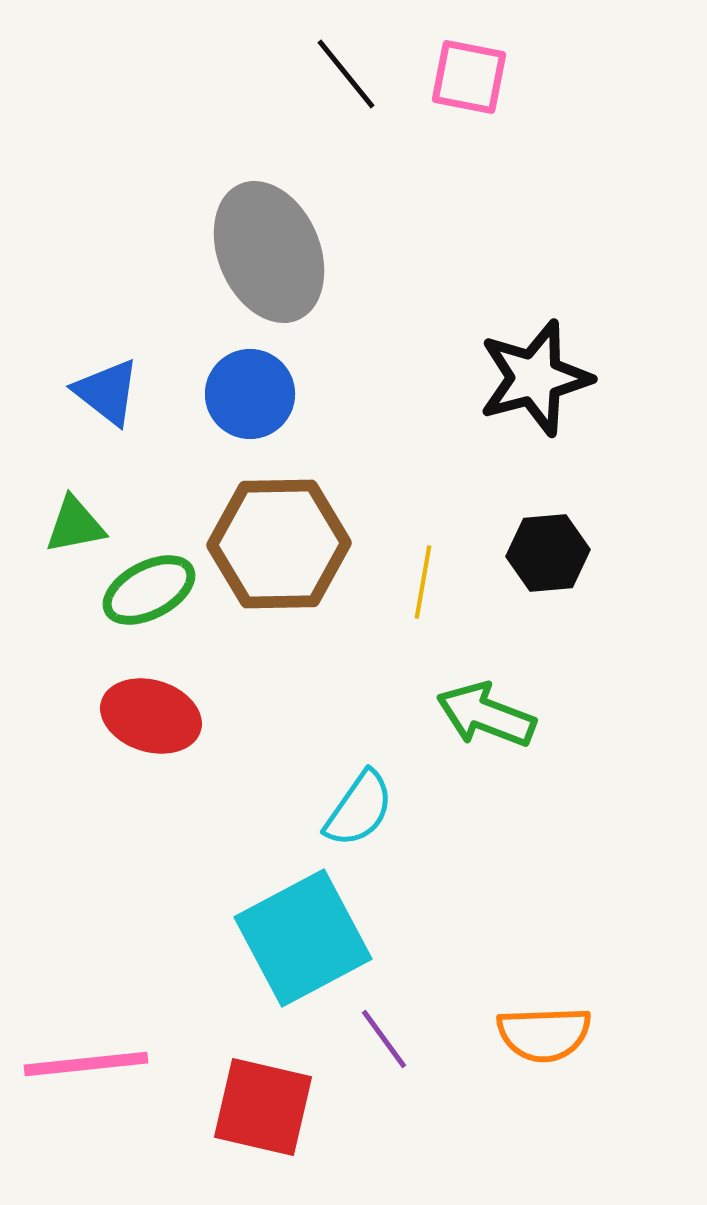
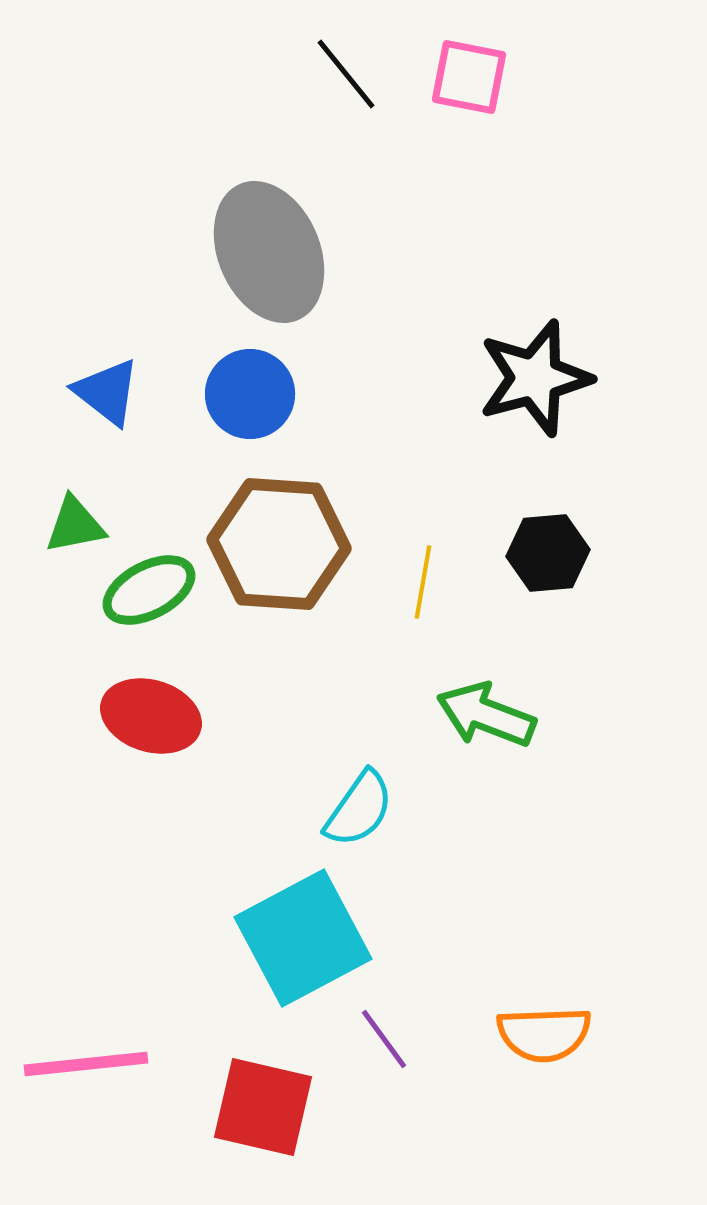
brown hexagon: rotated 5 degrees clockwise
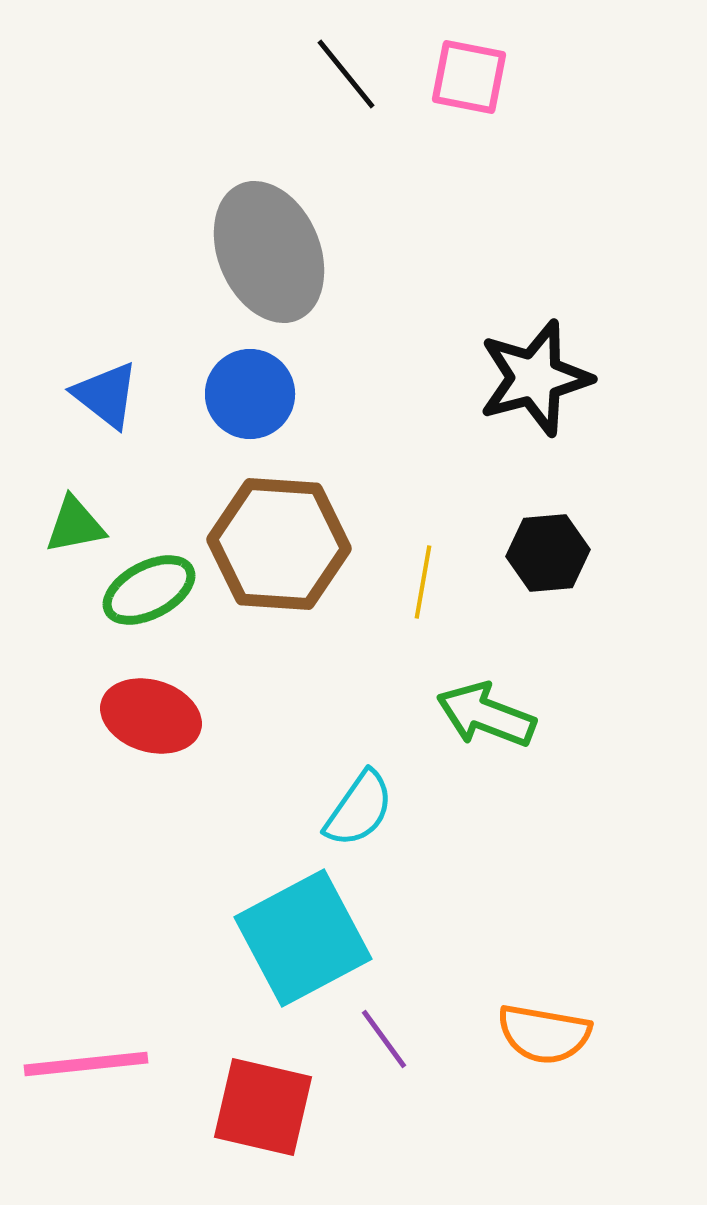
blue triangle: moved 1 px left, 3 px down
orange semicircle: rotated 12 degrees clockwise
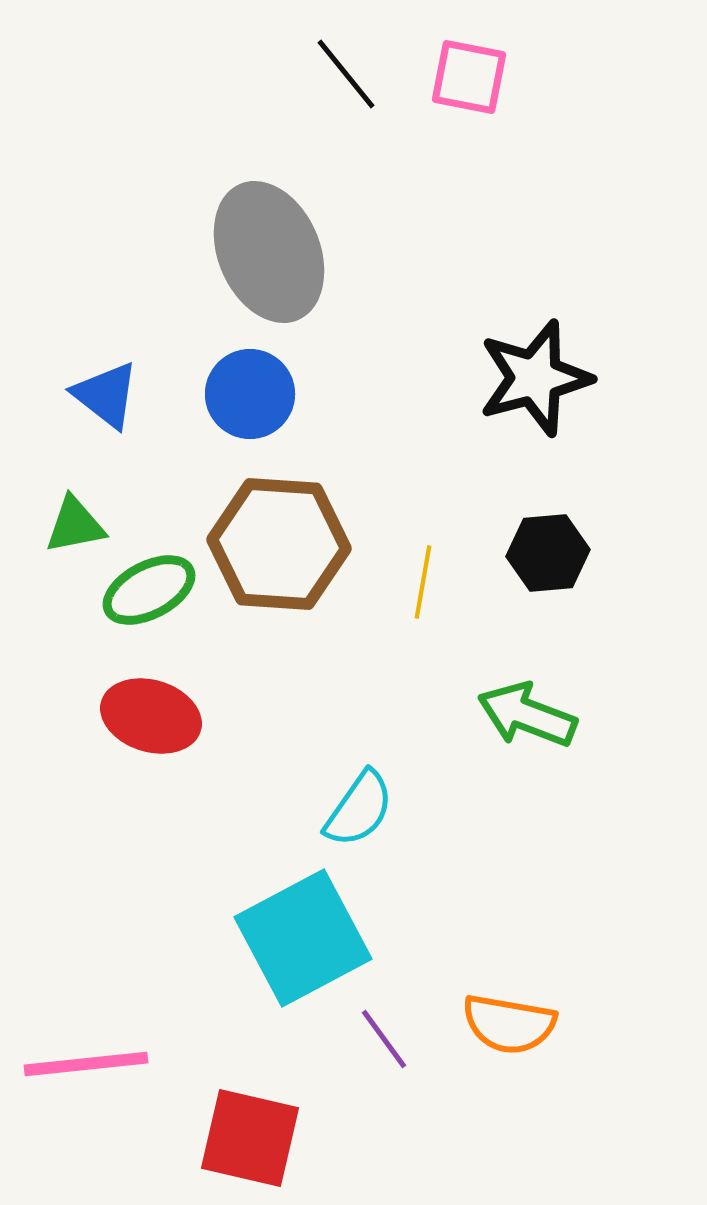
green arrow: moved 41 px right
orange semicircle: moved 35 px left, 10 px up
red square: moved 13 px left, 31 px down
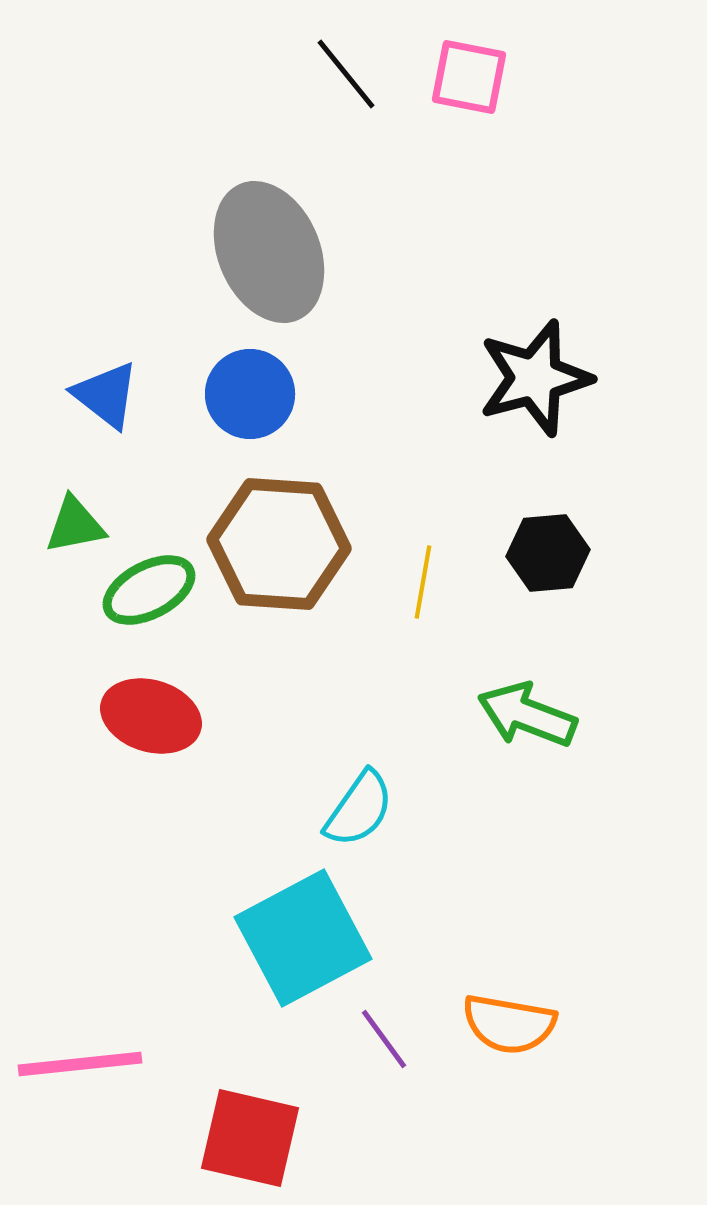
pink line: moved 6 px left
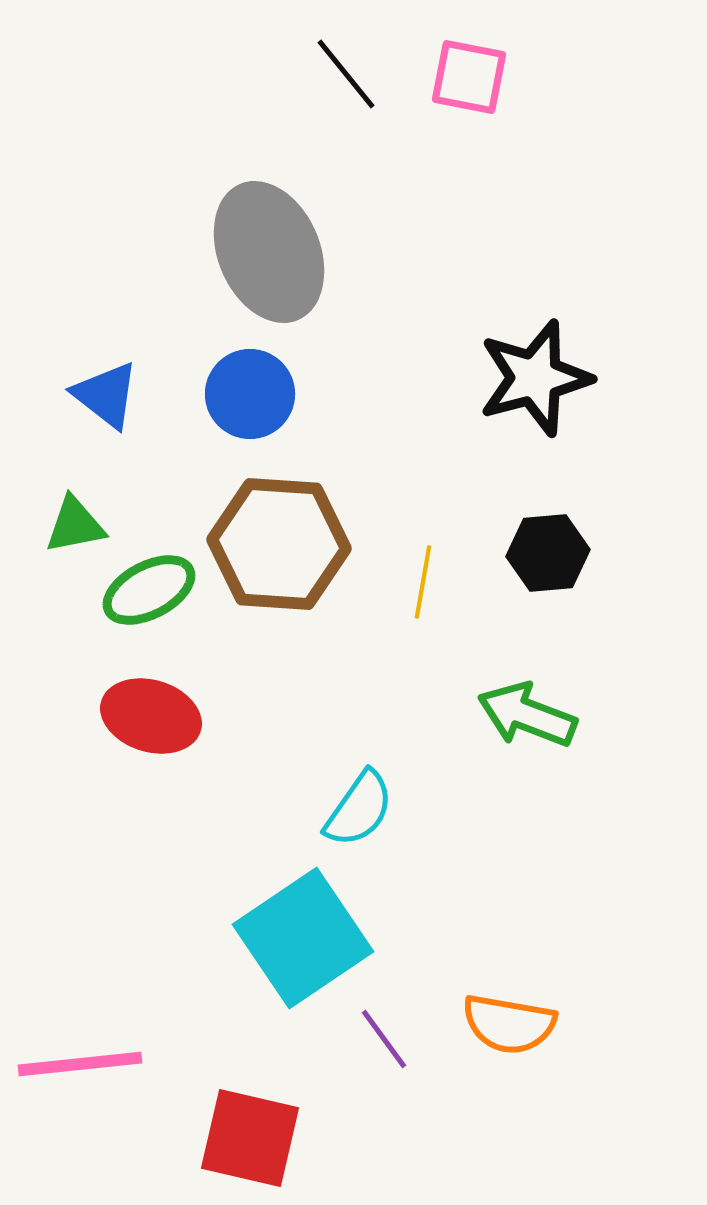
cyan square: rotated 6 degrees counterclockwise
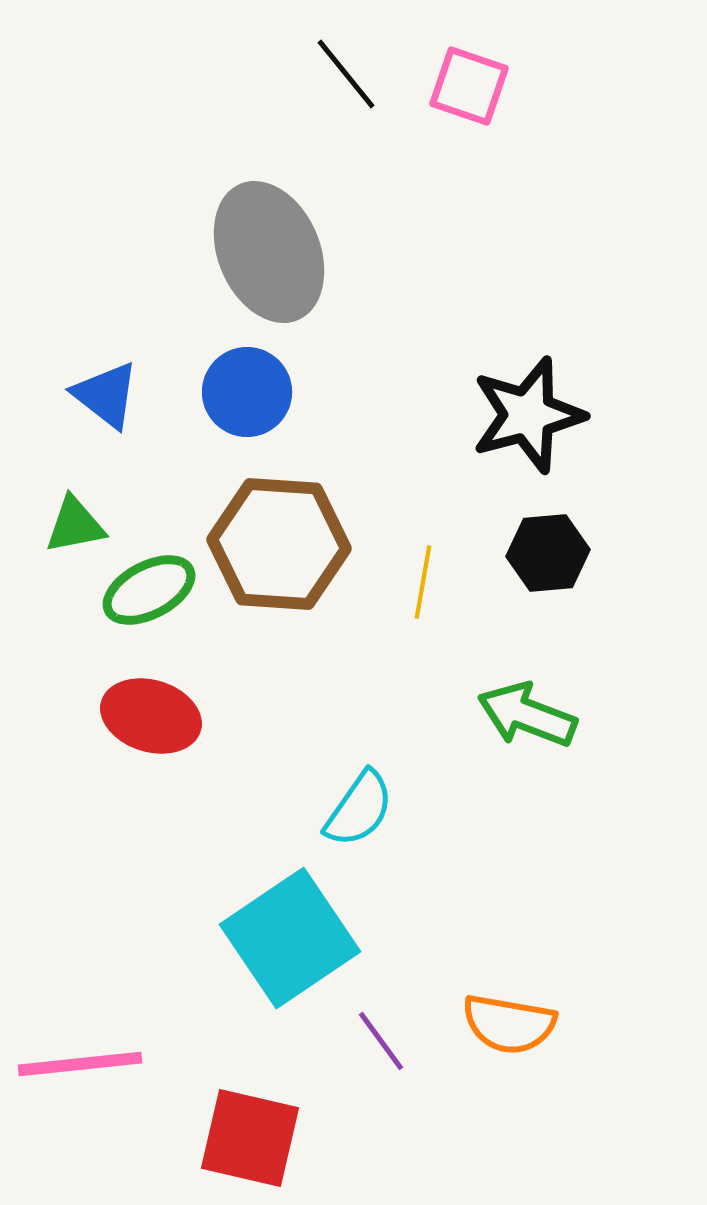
pink square: moved 9 px down; rotated 8 degrees clockwise
black star: moved 7 px left, 37 px down
blue circle: moved 3 px left, 2 px up
cyan square: moved 13 px left
purple line: moved 3 px left, 2 px down
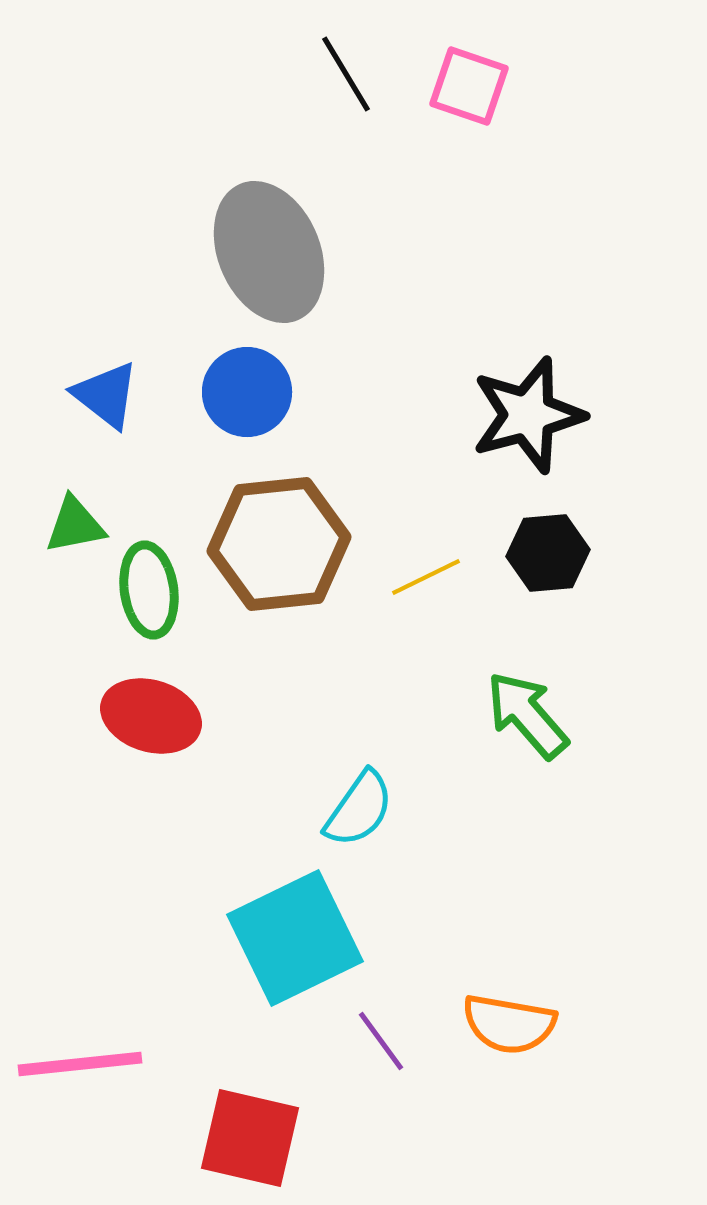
black line: rotated 8 degrees clockwise
brown hexagon: rotated 10 degrees counterclockwise
yellow line: moved 3 px right, 5 px up; rotated 54 degrees clockwise
green ellipse: rotated 70 degrees counterclockwise
green arrow: rotated 28 degrees clockwise
cyan square: moved 5 px right; rotated 8 degrees clockwise
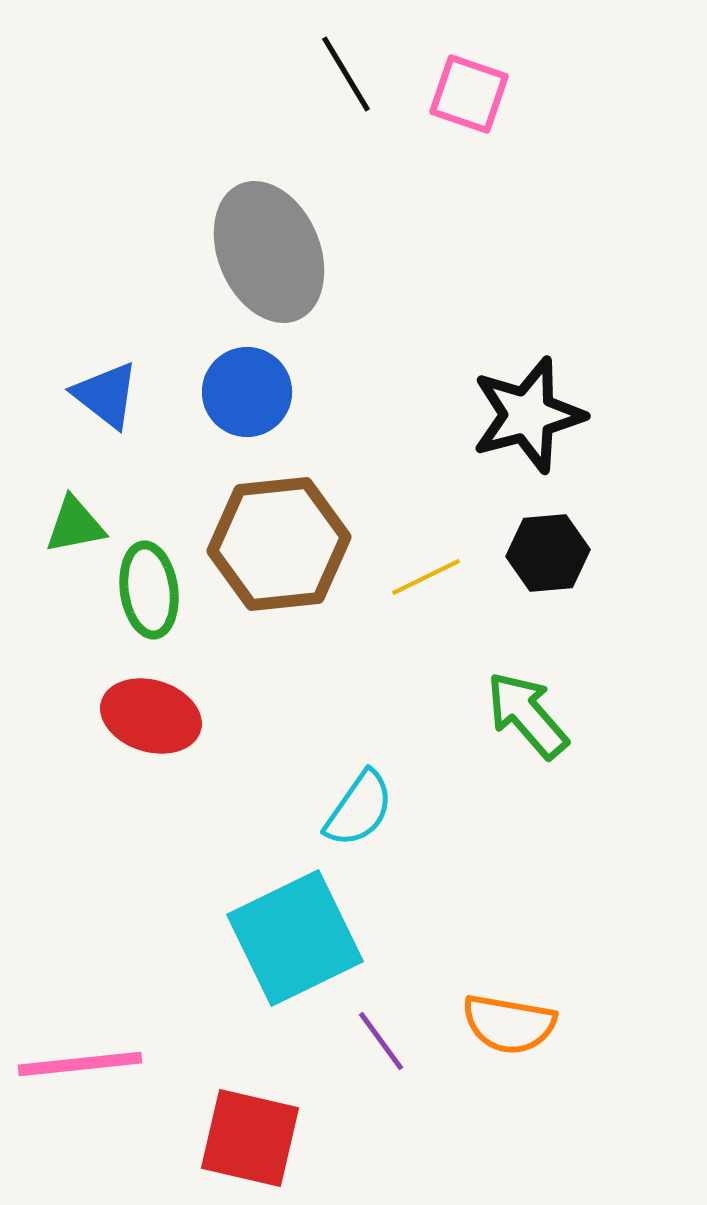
pink square: moved 8 px down
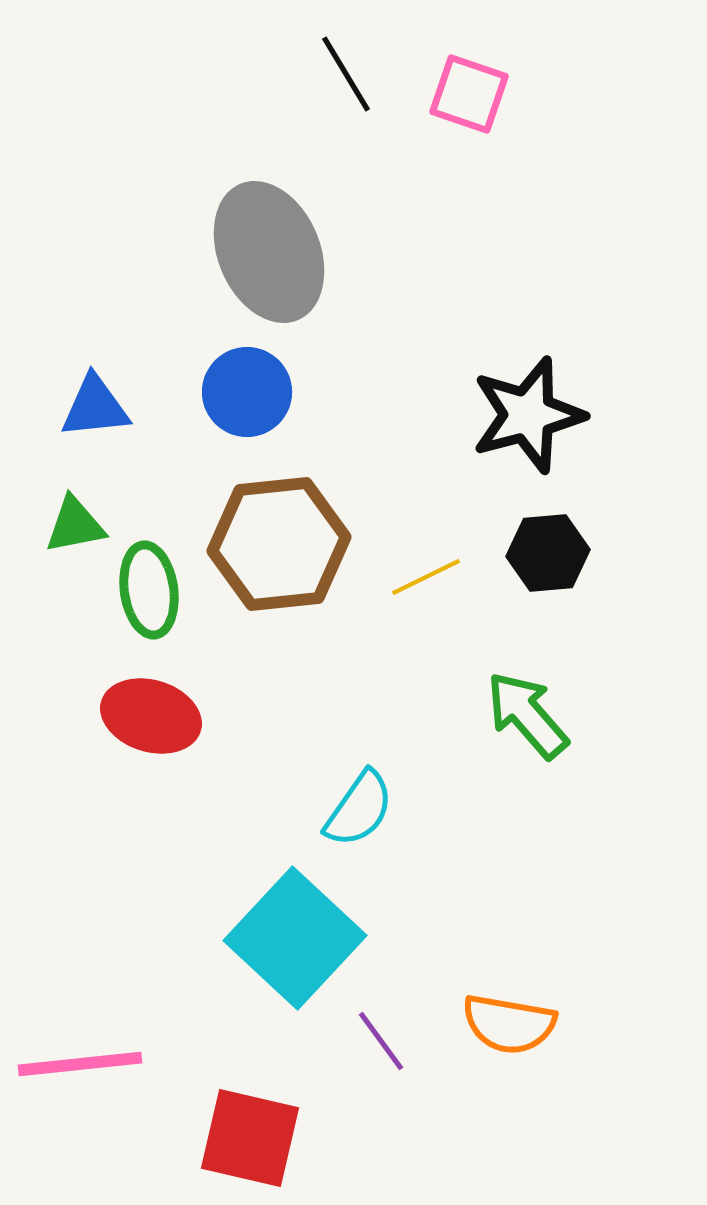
blue triangle: moved 11 px left, 12 px down; rotated 44 degrees counterclockwise
cyan square: rotated 21 degrees counterclockwise
